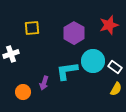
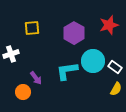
purple arrow: moved 8 px left, 5 px up; rotated 56 degrees counterclockwise
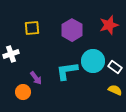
purple hexagon: moved 2 px left, 3 px up
yellow semicircle: moved 1 px left, 1 px down; rotated 96 degrees counterclockwise
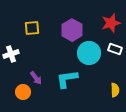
red star: moved 2 px right, 2 px up
cyan circle: moved 4 px left, 8 px up
white rectangle: moved 18 px up; rotated 16 degrees counterclockwise
cyan L-shape: moved 8 px down
yellow semicircle: rotated 64 degrees clockwise
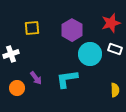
cyan circle: moved 1 px right, 1 px down
orange circle: moved 6 px left, 4 px up
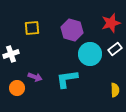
purple hexagon: rotated 15 degrees counterclockwise
white rectangle: rotated 56 degrees counterclockwise
purple arrow: moved 1 px left, 1 px up; rotated 32 degrees counterclockwise
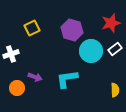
yellow square: rotated 21 degrees counterclockwise
cyan circle: moved 1 px right, 3 px up
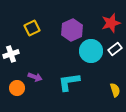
purple hexagon: rotated 20 degrees clockwise
cyan L-shape: moved 2 px right, 3 px down
yellow semicircle: rotated 16 degrees counterclockwise
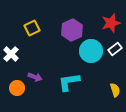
white cross: rotated 28 degrees counterclockwise
